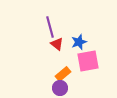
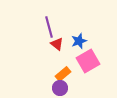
purple line: moved 1 px left
blue star: moved 1 px up
pink square: rotated 20 degrees counterclockwise
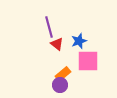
pink square: rotated 30 degrees clockwise
purple circle: moved 3 px up
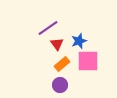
purple line: moved 1 px left, 1 px down; rotated 70 degrees clockwise
red triangle: rotated 16 degrees clockwise
orange rectangle: moved 1 px left, 10 px up
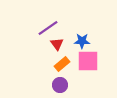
blue star: moved 3 px right; rotated 21 degrees clockwise
